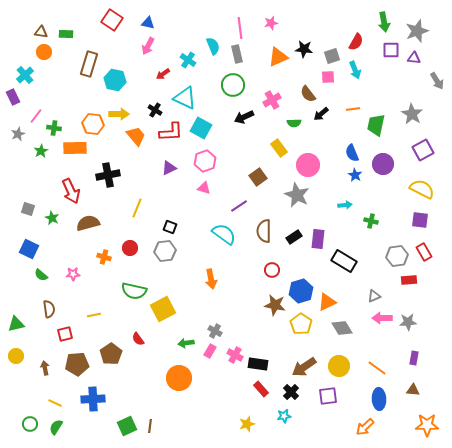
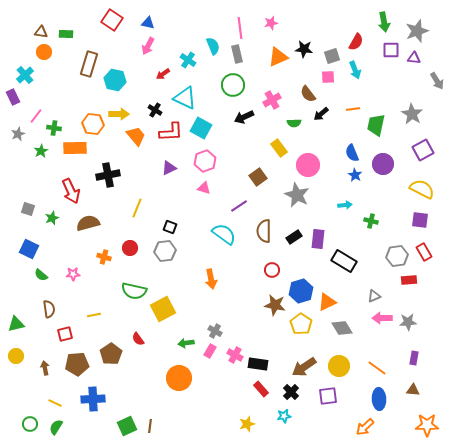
green star at (52, 218): rotated 24 degrees clockwise
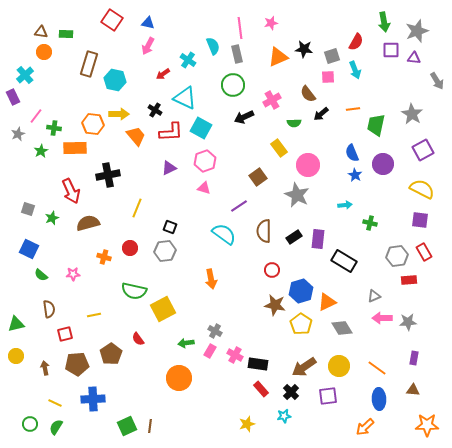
green cross at (371, 221): moved 1 px left, 2 px down
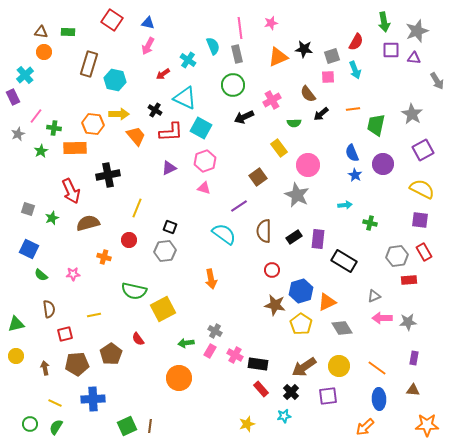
green rectangle at (66, 34): moved 2 px right, 2 px up
red circle at (130, 248): moved 1 px left, 8 px up
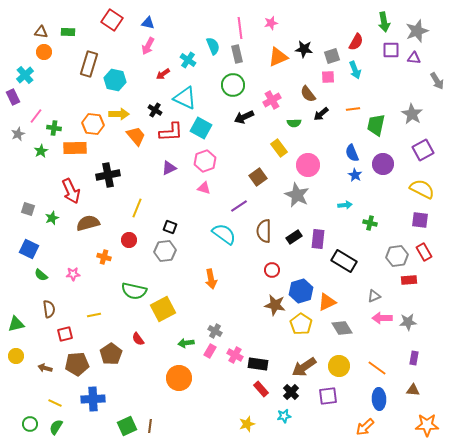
brown arrow at (45, 368): rotated 64 degrees counterclockwise
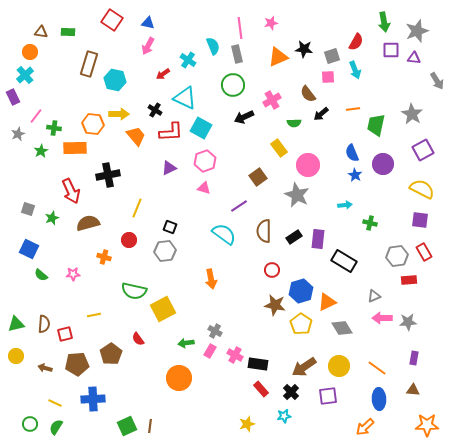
orange circle at (44, 52): moved 14 px left
brown semicircle at (49, 309): moved 5 px left, 15 px down; rotated 12 degrees clockwise
